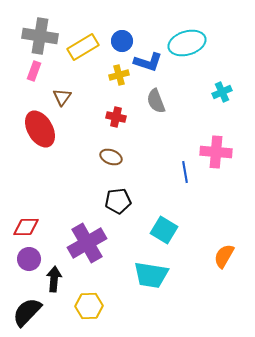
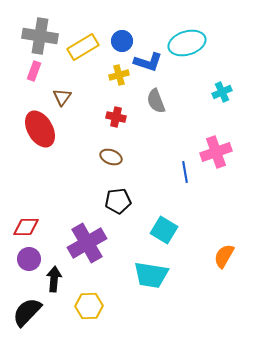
pink cross: rotated 24 degrees counterclockwise
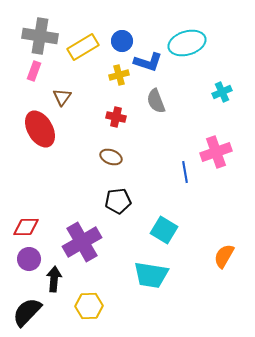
purple cross: moved 5 px left, 1 px up
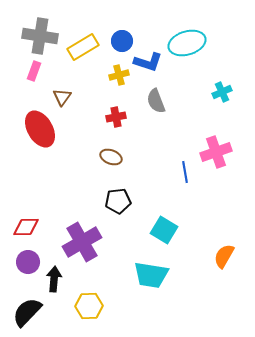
red cross: rotated 24 degrees counterclockwise
purple circle: moved 1 px left, 3 px down
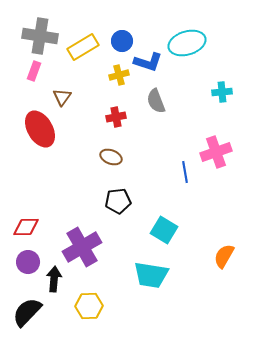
cyan cross: rotated 18 degrees clockwise
purple cross: moved 5 px down
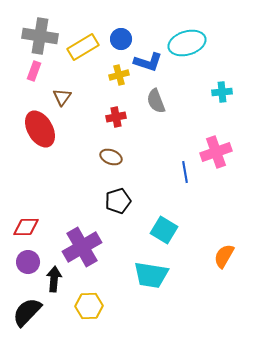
blue circle: moved 1 px left, 2 px up
black pentagon: rotated 10 degrees counterclockwise
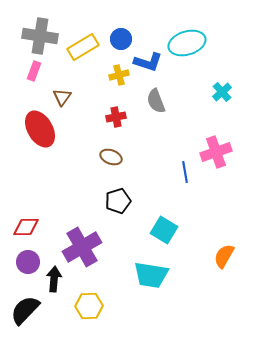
cyan cross: rotated 36 degrees counterclockwise
black semicircle: moved 2 px left, 2 px up
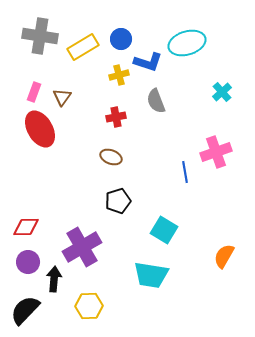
pink rectangle: moved 21 px down
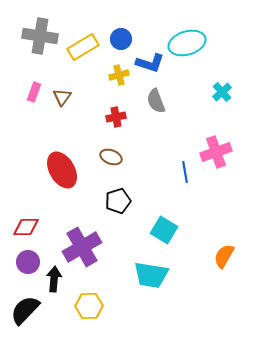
blue L-shape: moved 2 px right, 1 px down
red ellipse: moved 22 px right, 41 px down
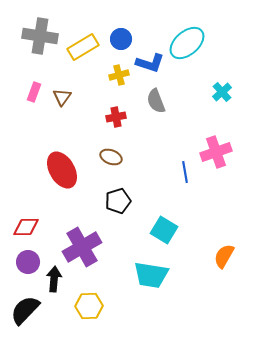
cyan ellipse: rotated 24 degrees counterclockwise
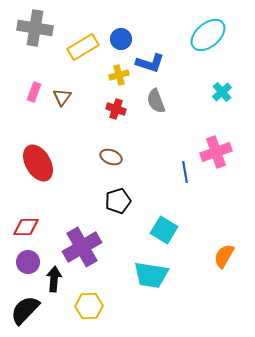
gray cross: moved 5 px left, 8 px up
cyan ellipse: moved 21 px right, 8 px up
red cross: moved 8 px up; rotated 30 degrees clockwise
red ellipse: moved 24 px left, 7 px up
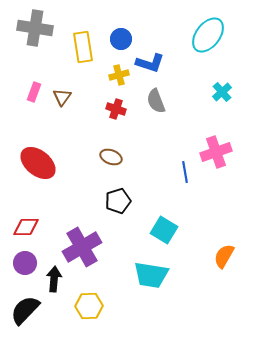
cyan ellipse: rotated 12 degrees counterclockwise
yellow rectangle: rotated 68 degrees counterclockwise
red ellipse: rotated 21 degrees counterclockwise
purple circle: moved 3 px left, 1 px down
